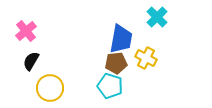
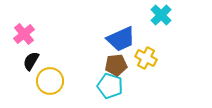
cyan cross: moved 4 px right, 2 px up
pink cross: moved 2 px left, 3 px down
blue trapezoid: rotated 56 degrees clockwise
brown pentagon: moved 2 px down
yellow circle: moved 7 px up
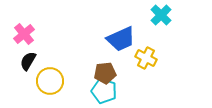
black semicircle: moved 3 px left
brown pentagon: moved 11 px left, 8 px down
cyan pentagon: moved 6 px left, 5 px down
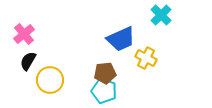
yellow circle: moved 1 px up
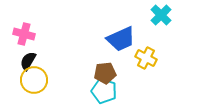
pink cross: rotated 35 degrees counterclockwise
yellow circle: moved 16 px left
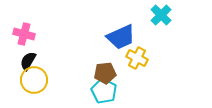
blue trapezoid: moved 2 px up
yellow cross: moved 9 px left
cyan pentagon: rotated 10 degrees clockwise
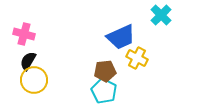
brown pentagon: moved 2 px up
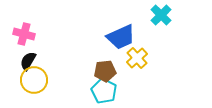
yellow cross: rotated 20 degrees clockwise
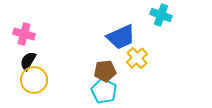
cyan cross: rotated 25 degrees counterclockwise
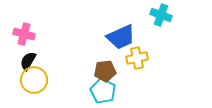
yellow cross: rotated 30 degrees clockwise
cyan pentagon: moved 1 px left
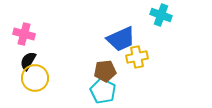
blue trapezoid: moved 2 px down
yellow cross: moved 1 px up
yellow circle: moved 1 px right, 2 px up
